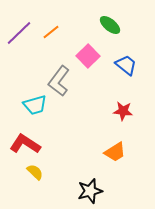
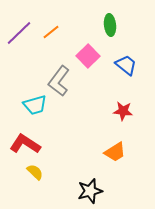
green ellipse: rotated 45 degrees clockwise
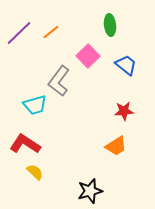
red star: moved 1 px right; rotated 12 degrees counterclockwise
orange trapezoid: moved 1 px right, 6 px up
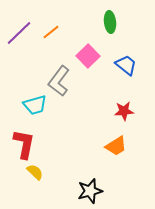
green ellipse: moved 3 px up
red L-shape: moved 1 px left; rotated 68 degrees clockwise
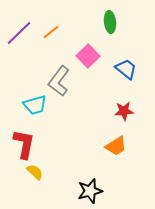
blue trapezoid: moved 4 px down
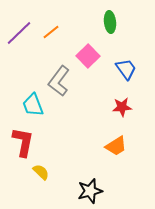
blue trapezoid: rotated 15 degrees clockwise
cyan trapezoid: moved 2 px left; rotated 85 degrees clockwise
red star: moved 2 px left, 4 px up
red L-shape: moved 1 px left, 2 px up
yellow semicircle: moved 6 px right
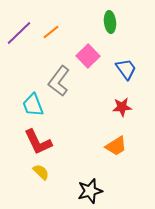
red L-shape: moved 15 px right; rotated 144 degrees clockwise
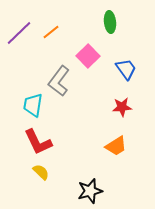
cyan trapezoid: rotated 30 degrees clockwise
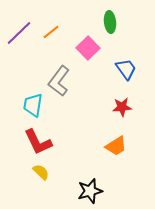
pink square: moved 8 px up
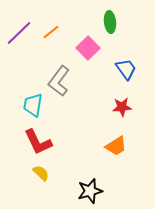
yellow semicircle: moved 1 px down
